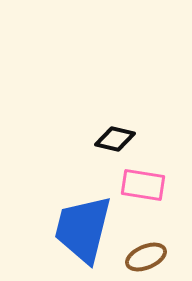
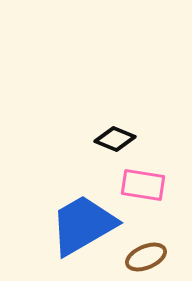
black diamond: rotated 9 degrees clockwise
blue trapezoid: moved 4 px up; rotated 46 degrees clockwise
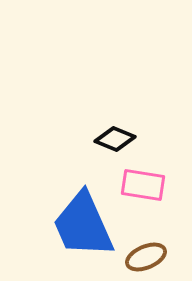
blue trapezoid: rotated 84 degrees counterclockwise
